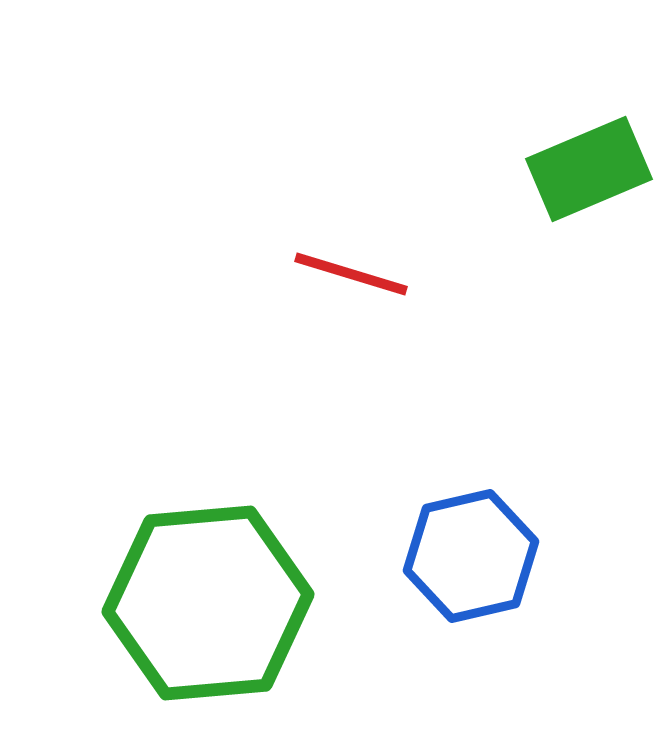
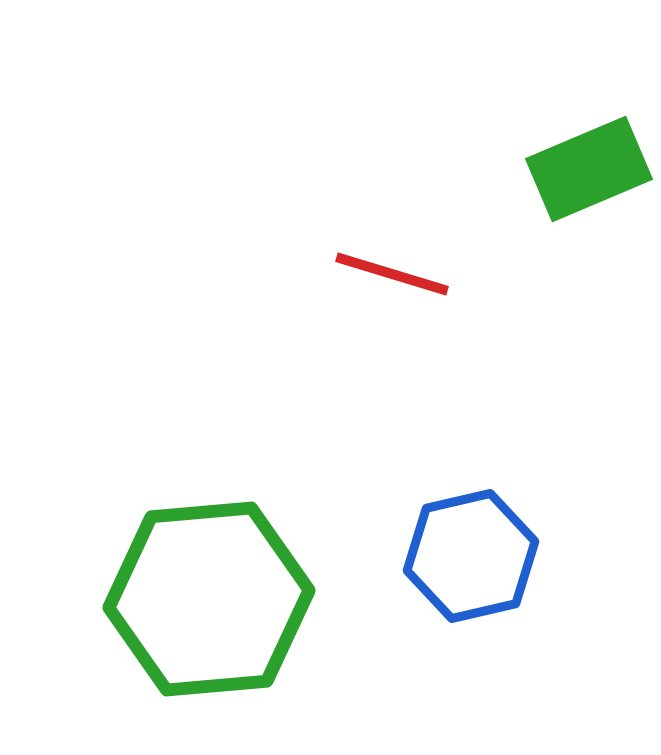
red line: moved 41 px right
green hexagon: moved 1 px right, 4 px up
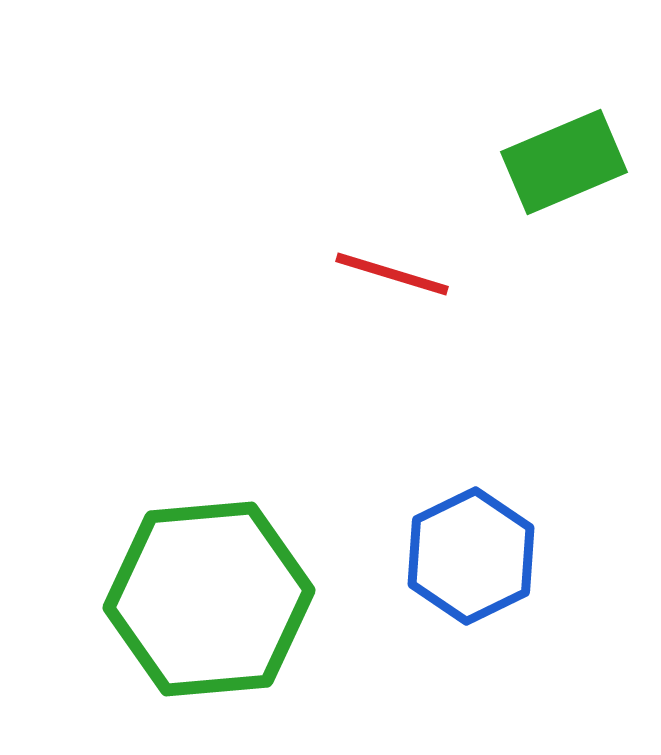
green rectangle: moved 25 px left, 7 px up
blue hexagon: rotated 13 degrees counterclockwise
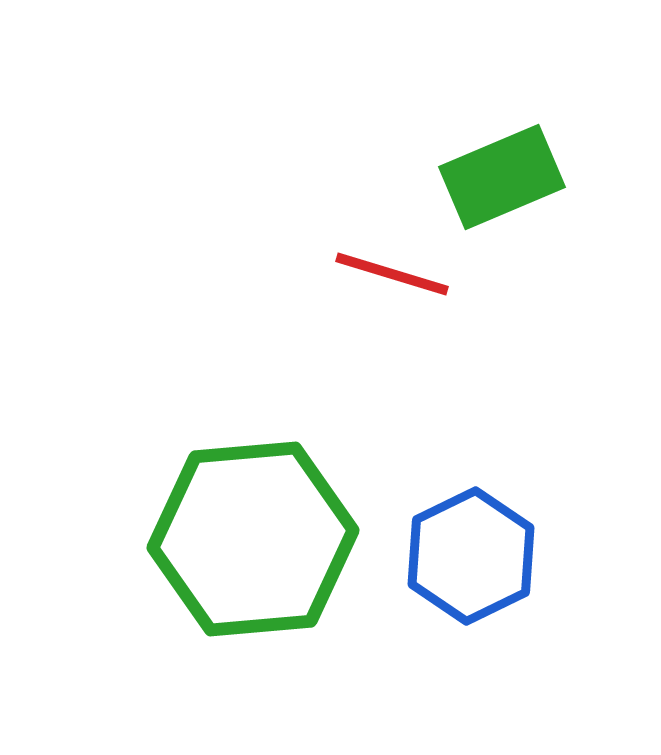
green rectangle: moved 62 px left, 15 px down
green hexagon: moved 44 px right, 60 px up
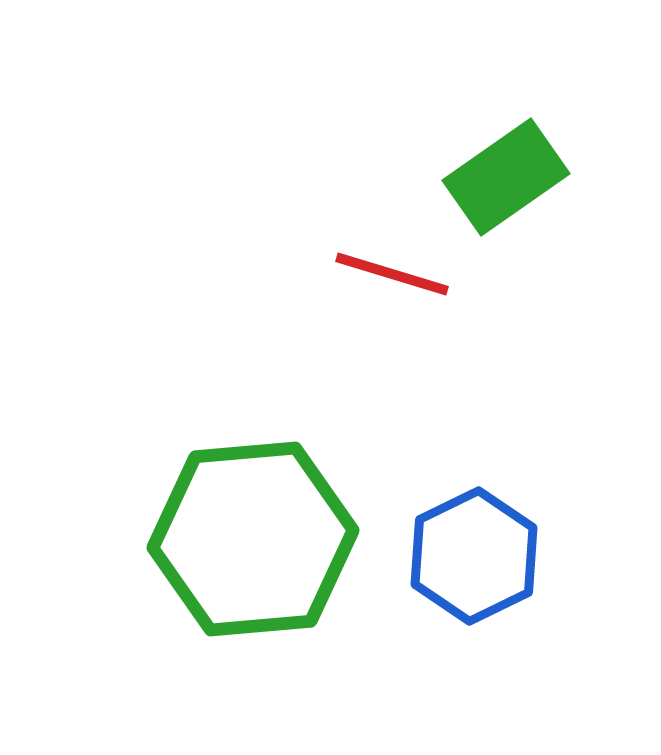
green rectangle: moved 4 px right; rotated 12 degrees counterclockwise
blue hexagon: moved 3 px right
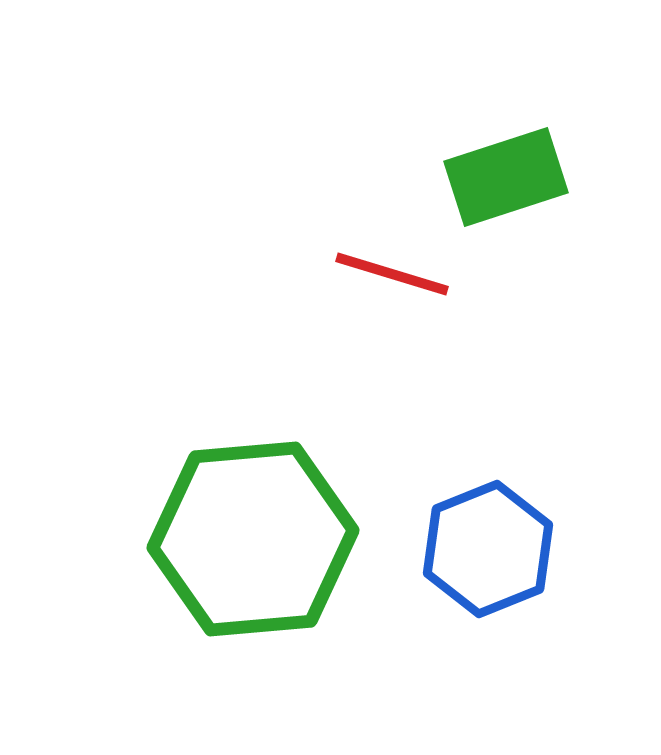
green rectangle: rotated 17 degrees clockwise
blue hexagon: moved 14 px right, 7 px up; rotated 4 degrees clockwise
